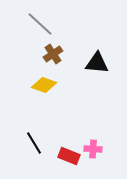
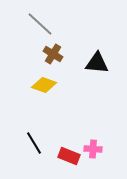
brown cross: rotated 24 degrees counterclockwise
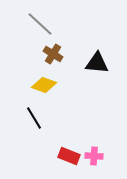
black line: moved 25 px up
pink cross: moved 1 px right, 7 px down
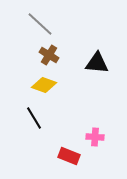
brown cross: moved 4 px left, 1 px down
pink cross: moved 1 px right, 19 px up
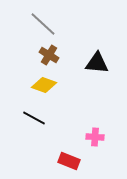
gray line: moved 3 px right
black line: rotated 30 degrees counterclockwise
red rectangle: moved 5 px down
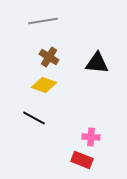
gray line: moved 3 px up; rotated 52 degrees counterclockwise
brown cross: moved 2 px down
pink cross: moved 4 px left
red rectangle: moved 13 px right, 1 px up
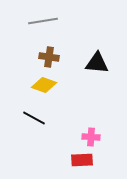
brown cross: rotated 24 degrees counterclockwise
red rectangle: rotated 25 degrees counterclockwise
